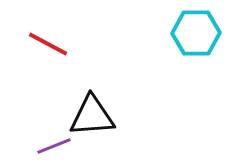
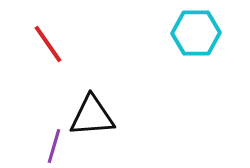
red line: rotated 27 degrees clockwise
purple line: rotated 52 degrees counterclockwise
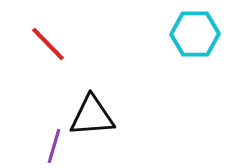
cyan hexagon: moved 1 px left, 1 px down
red line: rotated 9 degrees counterclockwise
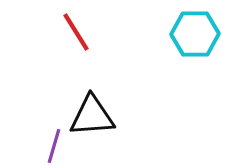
red line: moved 28 px right, 12 px up; rotated 12 degrees clockwise
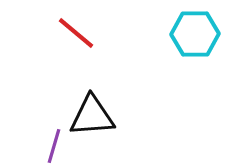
red line: moved 1 px down; rotated 18 degrees counterclockwise
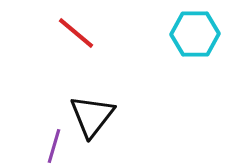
black triangle: rotated 48 degrees counterclockwise
